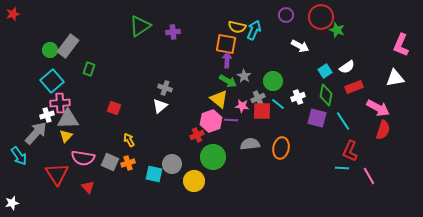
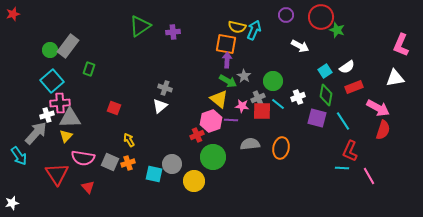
gray triangle at (68, 119): moved 2 px right, 1 px up
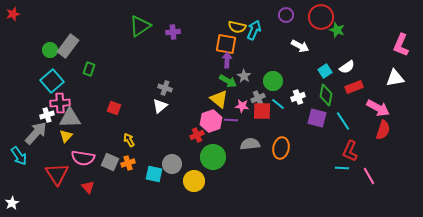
white star at (12, 203): rotated 16 degrees counterclockwise
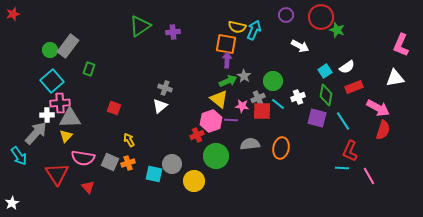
green arrow at (228, 81): rotated 54 degrees counterclockwise
white cross at (47, 115): rotated 16 degrees clockwise
green circle at (213, 157): moved 3 px right, 1 px up
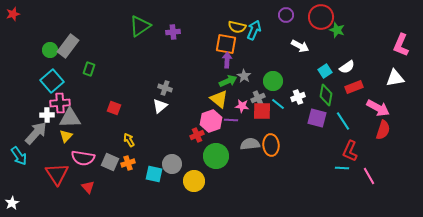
orange ellipse at (281, 148): moved 10 px left, 3 px up; rotated 15 degrees counterclockwise
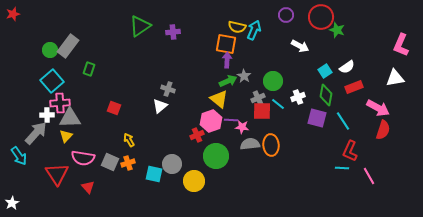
gray cross at (165, 88): moved 3 px right, 1 px down
pink star at (242, 106): moved 21 px down
